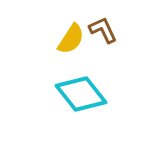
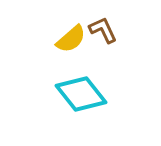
yellow semicircle: rotated 16 degrees clockwise
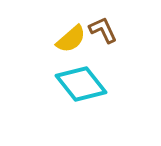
cyan diamond: moved 10 px up
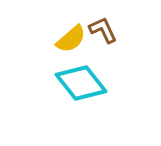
cyan diamond: moved 1 px up
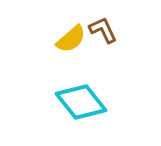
cyan diamond: moved 19 px down
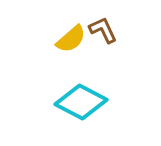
cyan diamond: rotated 24 degrees counterclockwise
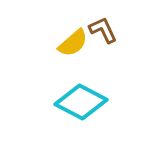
yellow semicircle: moved 2 px right, 4 px down
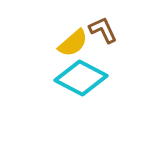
cyan diamond: moved 24 px up
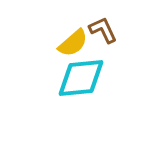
cyan diamond: rotated 33 degrees counterclockwise
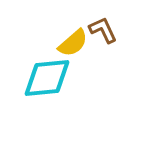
cyan diamond: moved 34 px left
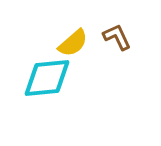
brown L-shape: moved 14 px right, 7 px down
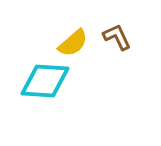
cyan diamond: moved 2 px left, 3 px down; rotated 9 degrees clockwise
